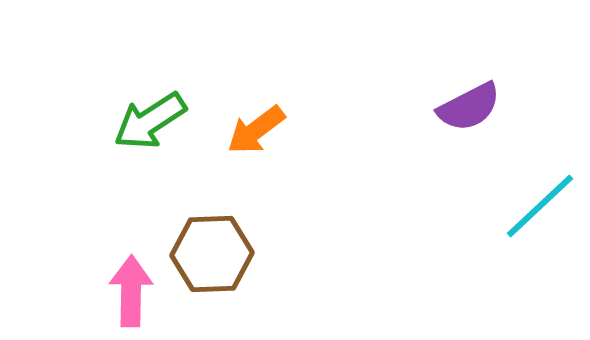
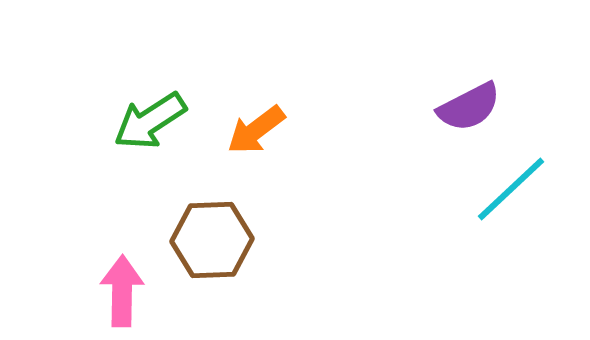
cyan line: moved 29 px left, 17 px up
brown hexagon: moved 14 px up
pink arrow: moved 9 px left
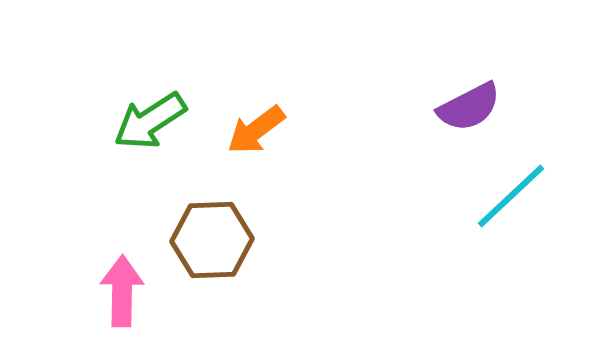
cyan line: moved 7 px down
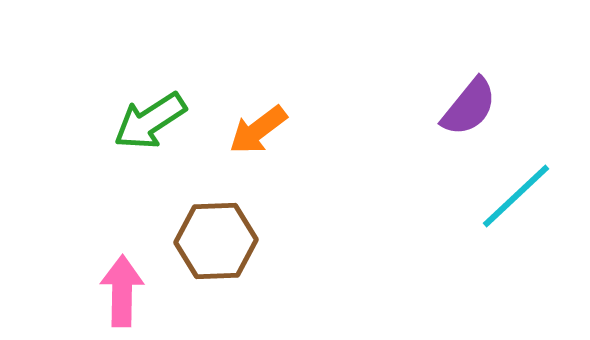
purple semicircle: rotated 24 degrees counterclockwise
orange arrow: moved 2 px right
cyan line: moved 5 px right
brown hexagon: moved 4 px right, 1 px down
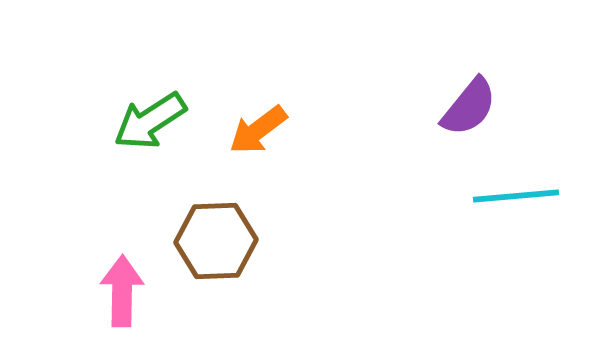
cyan line: rotated 38 degrees clockwise
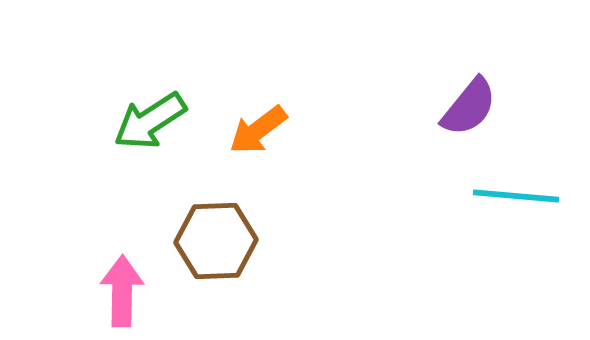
cyan line: rotated 10 degrees clockwise
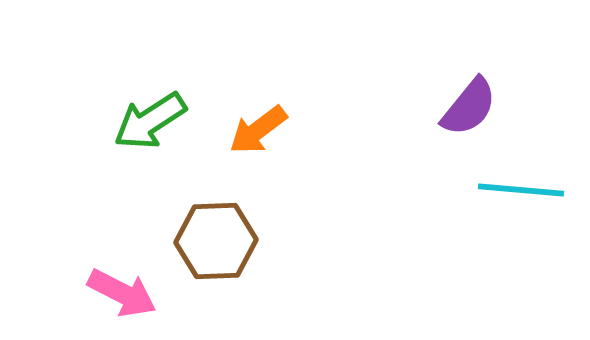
cyan line: moved 5 px right, 6 px up
pink arrow: moved 2 px down; rotated 116 degrees clockwise
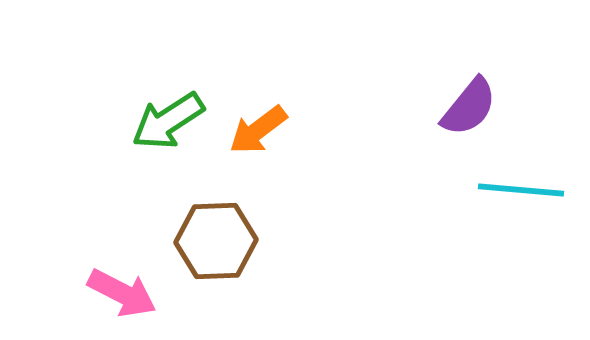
green arrow: moved 18 px right
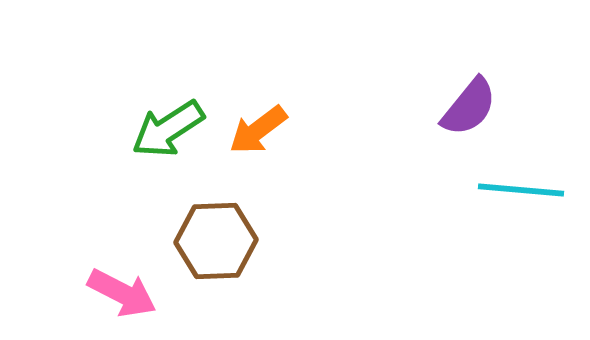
green arrow: moved 8 px down
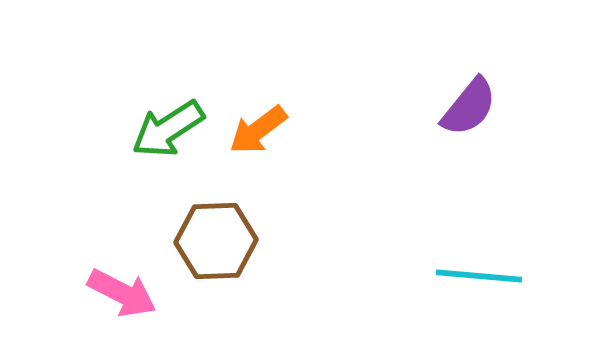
cyan line: moved 42 px left, 86 px down
